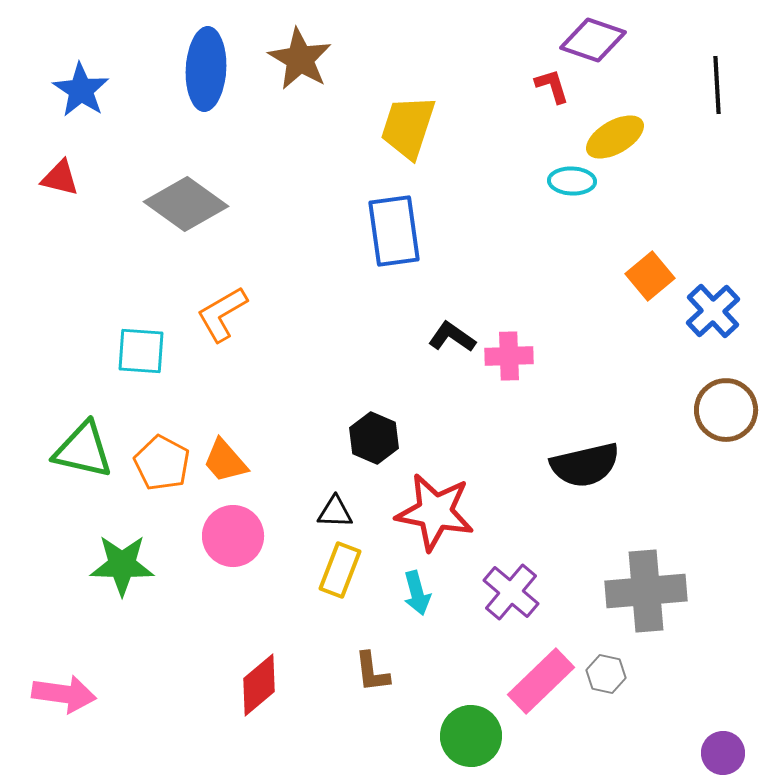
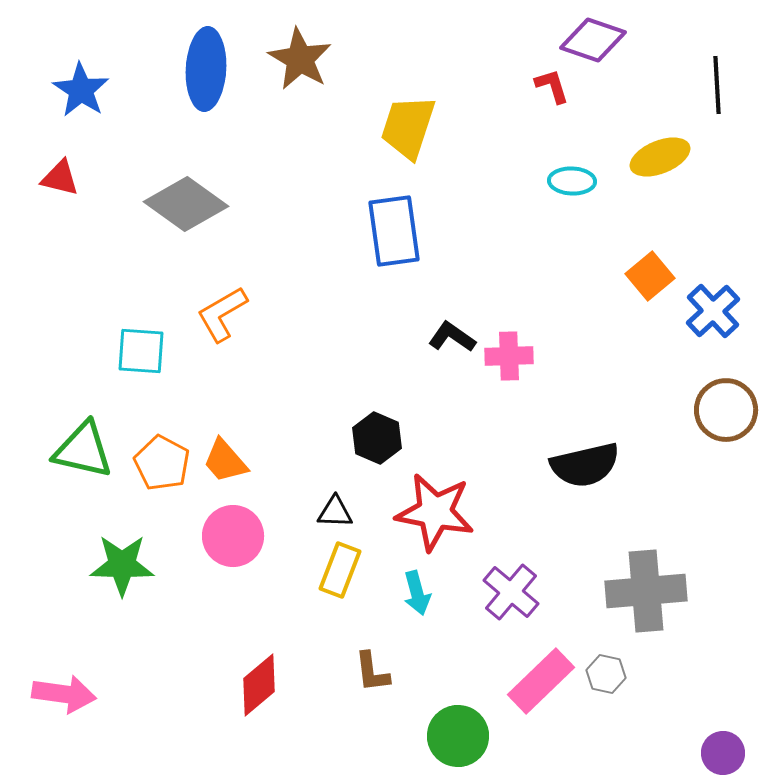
yellow ellipse: moved 45 px right, 20 px down; rotated 8 degrees clockwise
black hexagon: moved 3 px right
green circle: moved 13 px left
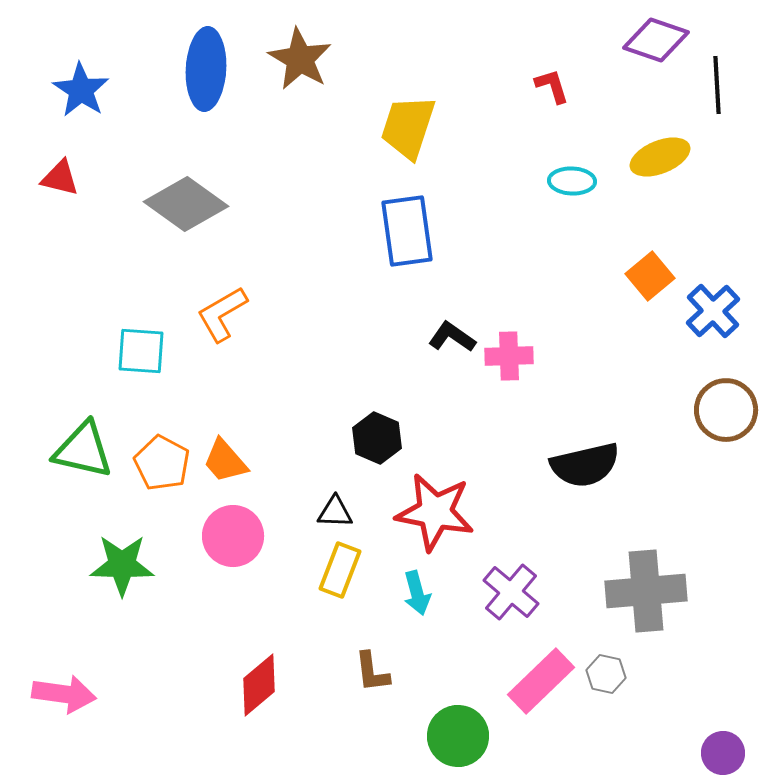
purple diamond: moved 63 px right
blue rectangle: moved 13 px right
